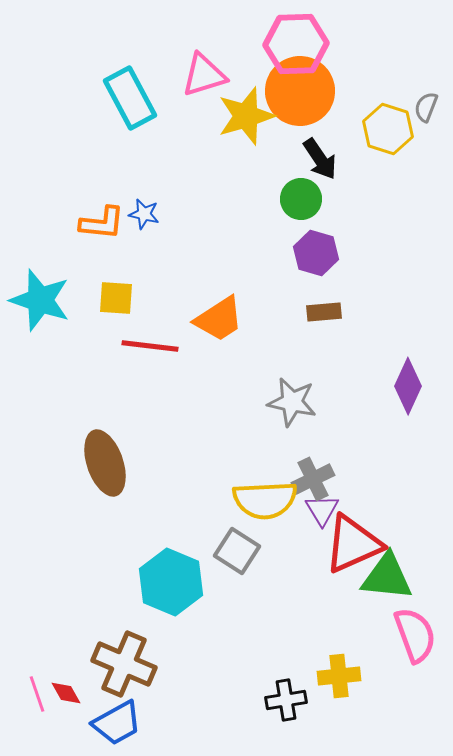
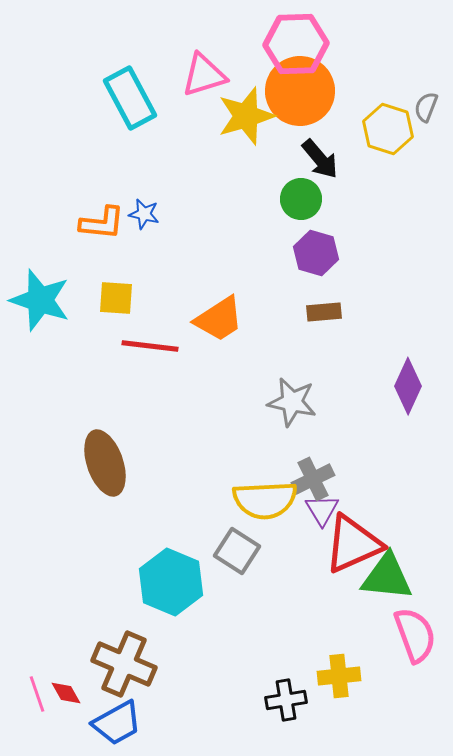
black arrow: rotated 6 degrees counterclockwise
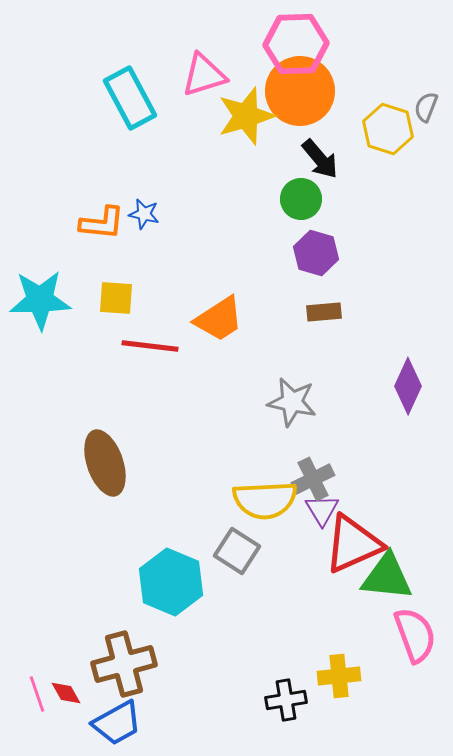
cyan star: rotated 20 degrees counterclockwise
brown cross: rotated 38 degrees counterclockwise
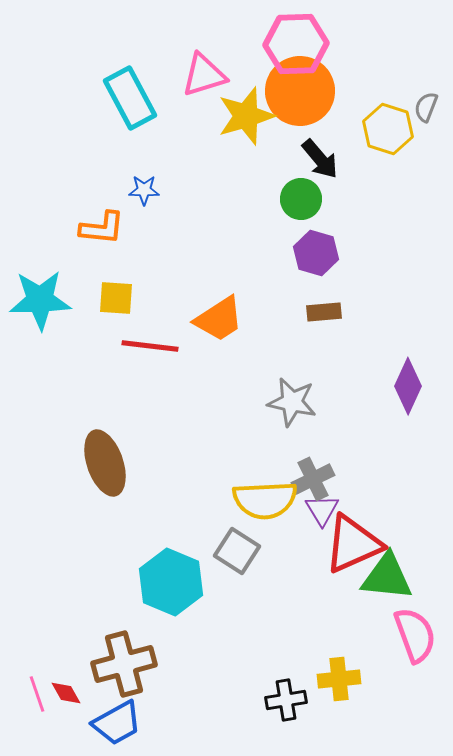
blue star: moved 24 px up; rotated 12 degrees counterclockwise
orange L-shape: moved 5 px down
yellow cross: moved 3 px down
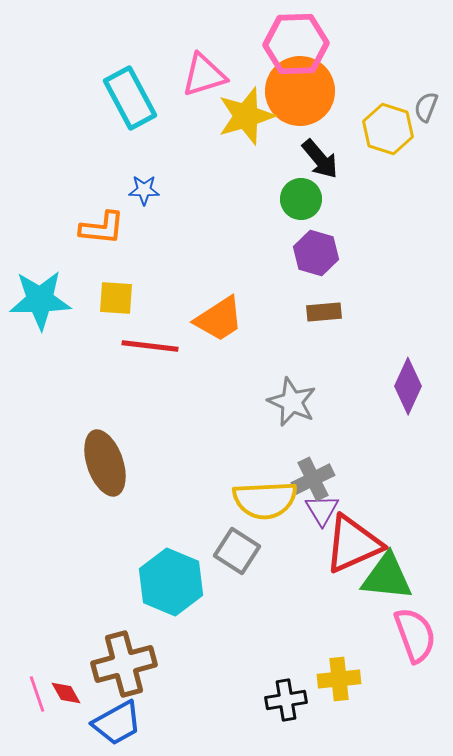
gray star: rotated 12 degrees clockwise
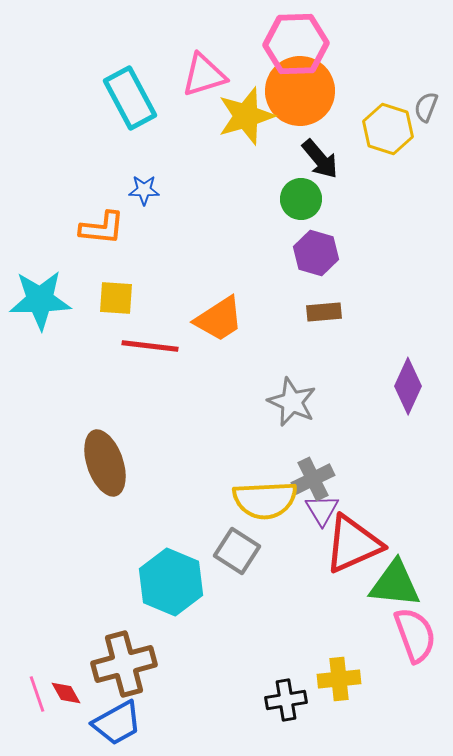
green triangle: moved 8 px right, 7 px down
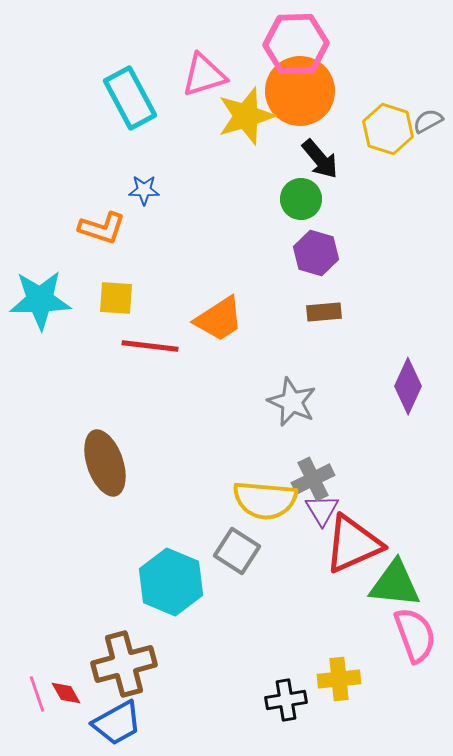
gray semicircle: moved 2 px right, 14 px down; rotated 40 degrees clockwise
orange L-shape: rotated 12 degrees clockwise
yellow semicircle: rotated 8 degrees clockwise
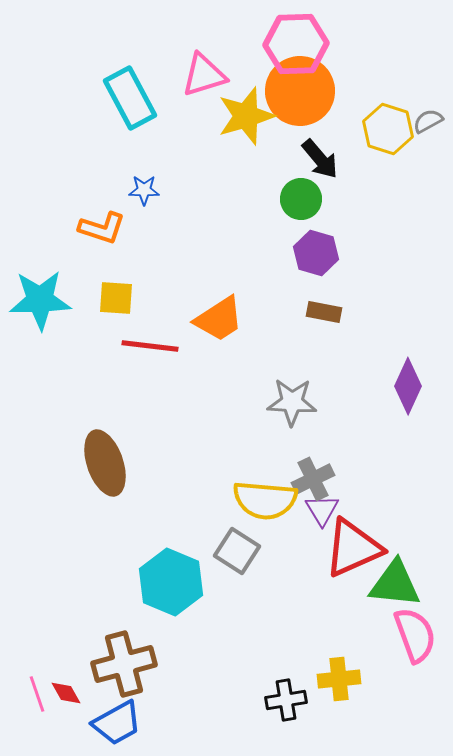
brown rectangle: rotated 16 degrees clockwise
gray star: rotated 21 degrees counterclockwise
red triangle: moved 4 px down
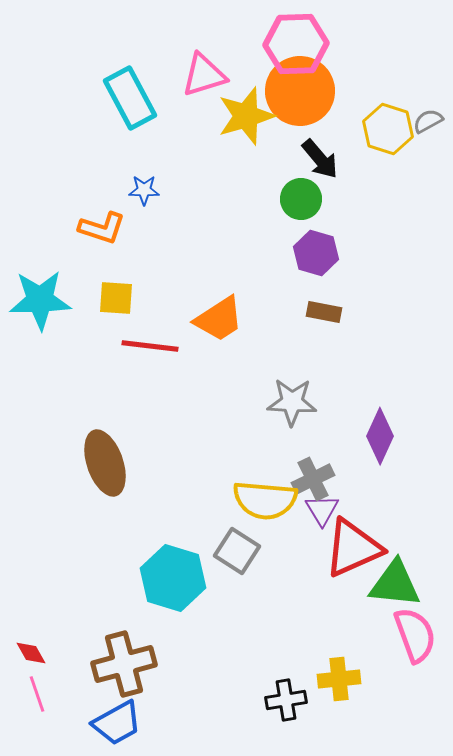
purple diamond: moved 28 px left, 50 px down
cyan hexagon: moved 2 px right, 4 px up; rotated 6 degrees counterclockwise
red diamond: moved 35 px left, 40 px up
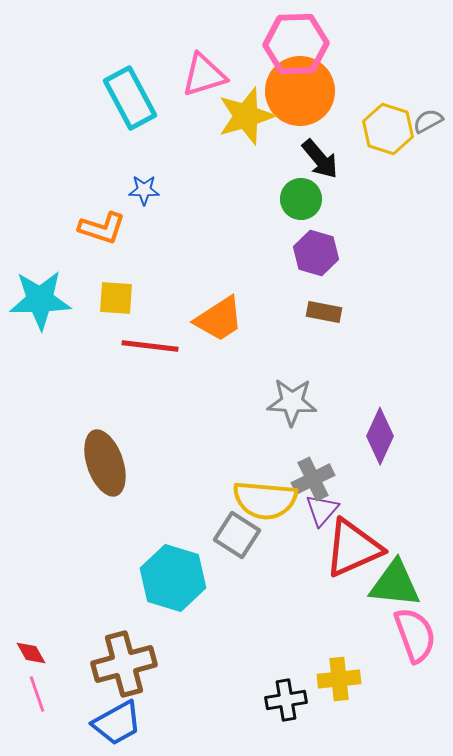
purple triangle: rotated 12 degrees clockwise
gray square: moved 16 px up
